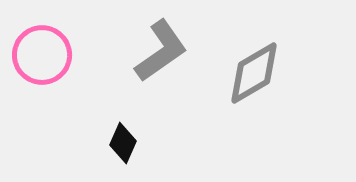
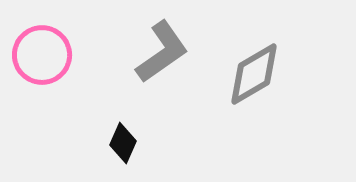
gray L-shape: moved 1 px right, 1 px down
gray diamond: moved 1 px down
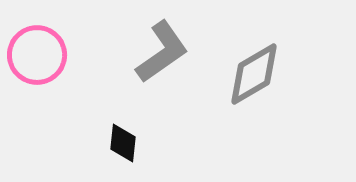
pink circle: moved 5 px left
black diamond: rotated 18 degrees counterclockwise
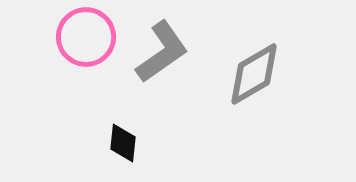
pink circle: moved 49 px right, 18 px up
